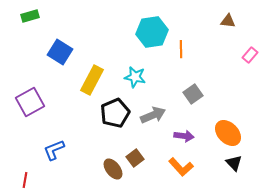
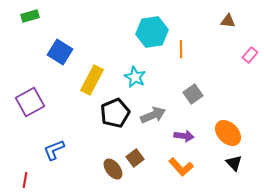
cyan star: rotated 15 degrees clockwise
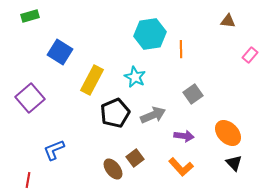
cyan hexagon: moved 2 px left, 2 px down
purple square: moved 4 px up; rotated 12 degrees counterclockwise
red line: moved 3 px right
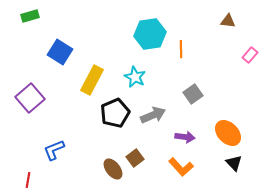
purple arrow: moved 1 px right, 1 px down
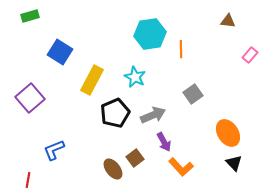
orange ellipse: rotated 12 degrees clockwise
purple arrow: moved 21 px left, 5 px down; rotated 54 degrees clockwise
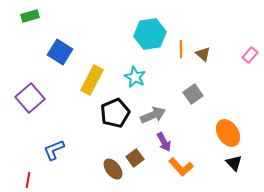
brown triangle: moved 25 px left, 33 px down; rotated 35 degrees clockwise
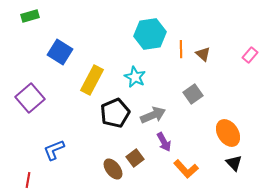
orange L-shape: moved 5 px right, 2 px down
